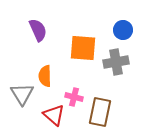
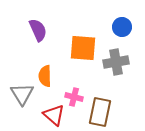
blue circle: moved 1 px left, 3 px up
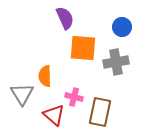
purple semicircle: moved 27 px right, 12 px up
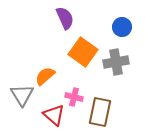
orange square: moved 4 px down; rotated 32 degrees clockwise
orange semicircle: rotated 50 degrees clockwise
gray triangle: moved 1 px down
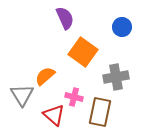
gray cross: moved 15 px down
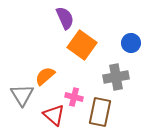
blue circle: moved 9 px right, 16 px down
orange square: moved 1 px left, 7 px up
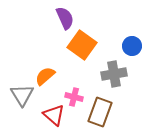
blue circle: moved 1 px right, 3 px down
gray cross: moved 2 px left, 3 px up
brown rectangle: rotated 8 degrees clockwise
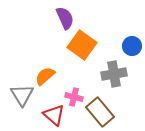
brown rectangle: rotated 60 degrees counterclockwise
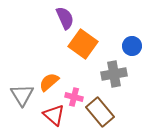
orange square: moved 1 px right, 1 px up
orange semicircle: moved 4 px right, 6 px down
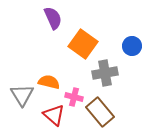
purple semicircle: moved 12 px left
gray cross: moved 9 px left, 1 px up
orange semicircle: rotated 55 degrees clockwise
